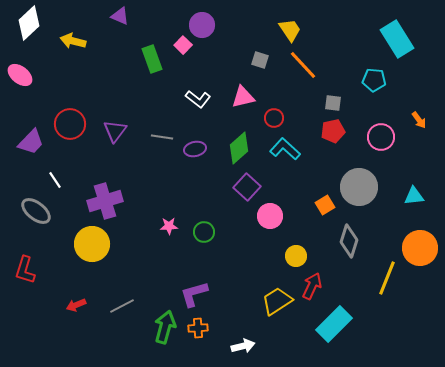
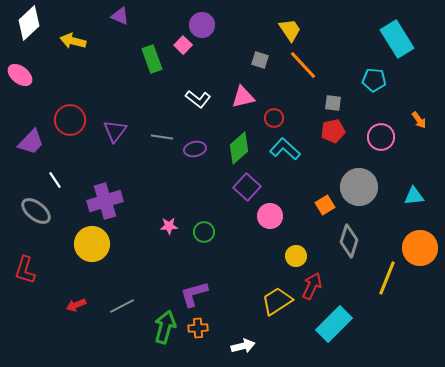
red circle at (70, 124): moved 4 px up
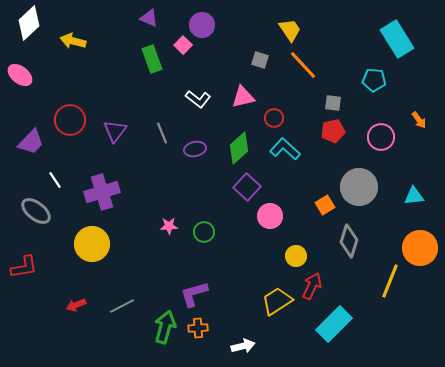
purple triangle at (120, 16): moved 29 px right, 2 px down
gray line at (162, 137): moved 4 px up; rotated 60 degrees clockwise
purple cross at (105, 201): moved 3 px left, 9 px up
red L-shape at (25, 270): moved 1 px left, 3 px up; rotated 116 degrees counterclockwise
yellow line at (387, 278): moved 3 px right, 3 px down
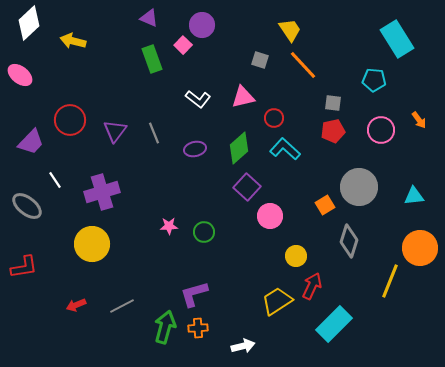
gray line at (162, 133): moved 8 px left
pink circle at (381, 137): moved 7 px up
gray ellipse at (36, 211): moved 9 px left, 5 px up
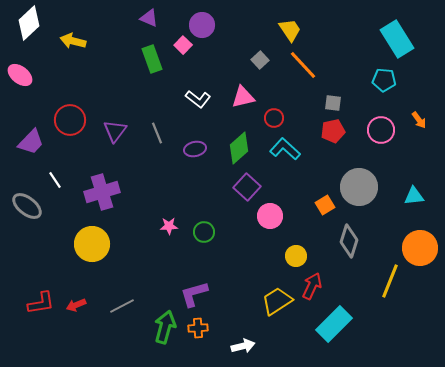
gray square at (260, 60): rotated 30 degrees clockwise
cyan pentagon at (374, 80): moved 10 px right
gray line at (154, 133): moved 3 px right
red L-shape at (24, 267): moved 17 px right, 36 px down
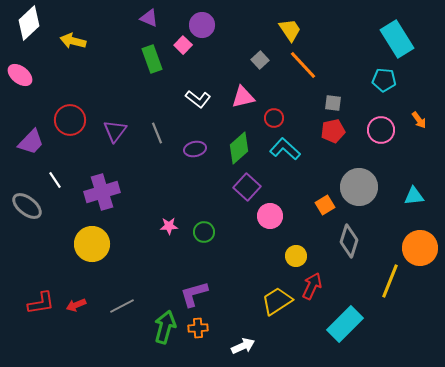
cyan rectangle at (334, 324): moved 11 px right
white arrow at (243, 346): rotated 10 degrees counterclockwise
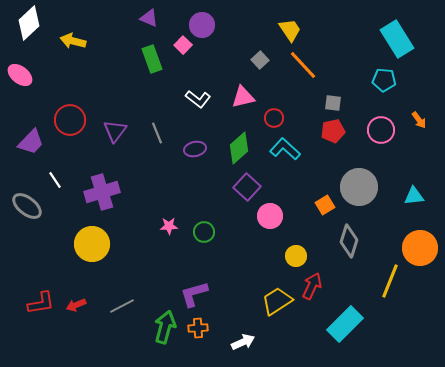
white arrow at (243, 346): moved 4 px up
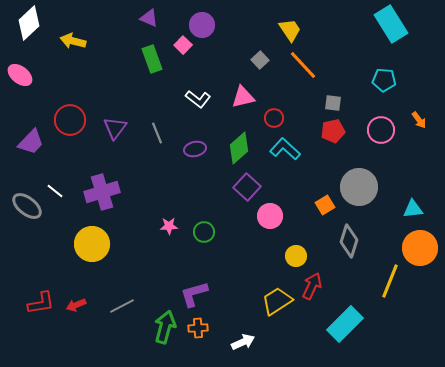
cyan rectangle at (397, 39): moved 6 px left, 15 px up
purple triangle at (115, 131): moved 3 px up
white line at (55, 180): moved 11 px down; rotated 18 degrees counterclockwise
cyan triangle at (414, 196): moved 1 px left, 13 px down
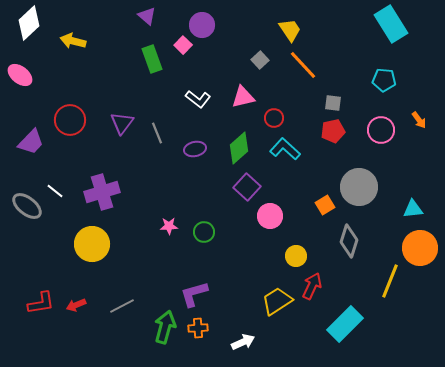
purple triangle at (149, 18): moved 2 px left, 2 px up; rotated 18 degrees clockwise
purple triangle at (115, 128): moved 7 px right, 5 px up
